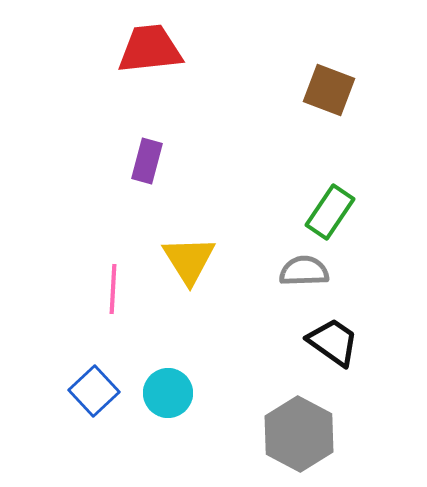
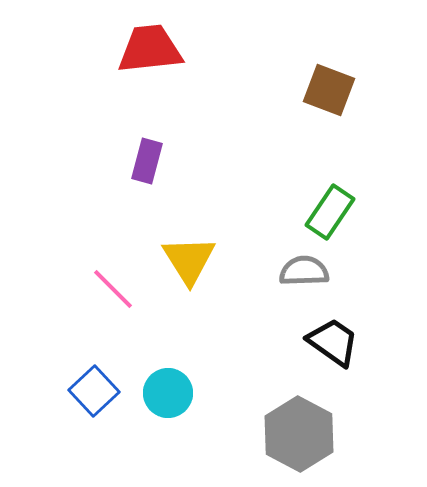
pink line: rotated 48 degrees counterclockwise
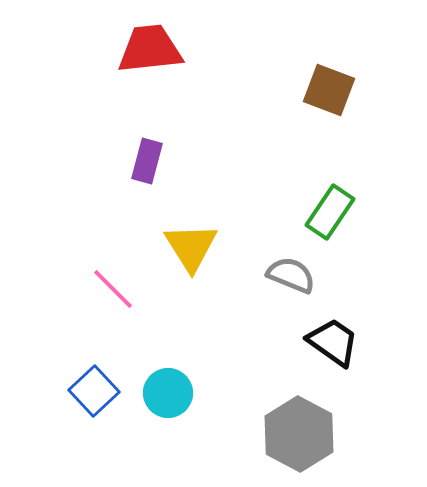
yellow triangle: moved 2 px right, 13 px up
gray semicircle: moved 13 px left, 4 px down; rotated 24 degrees clockwise
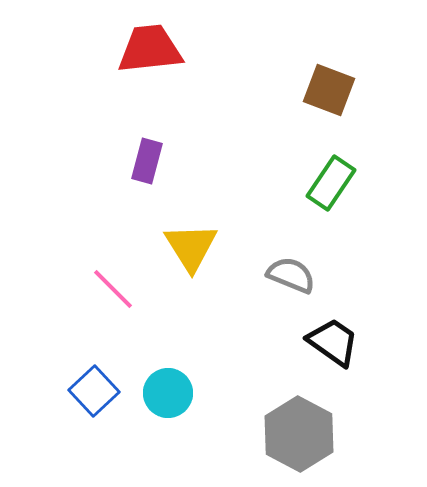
green rectangle: moved 1 px right, 29 px up
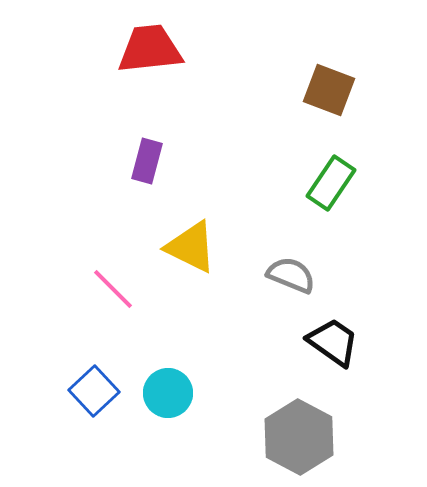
yellow triangle: rotated 32 degrees counterclockwise
gray hexagon: moved 3 px down
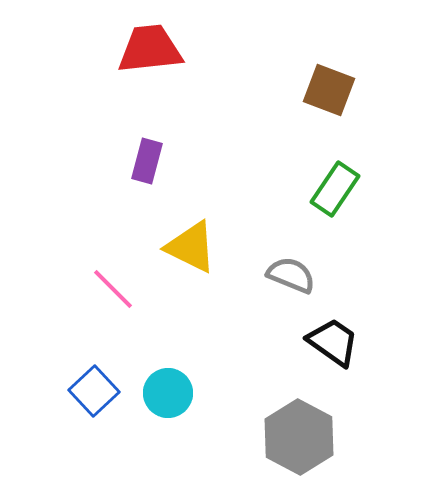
green rectangle: moved 4 px right, 6 px down
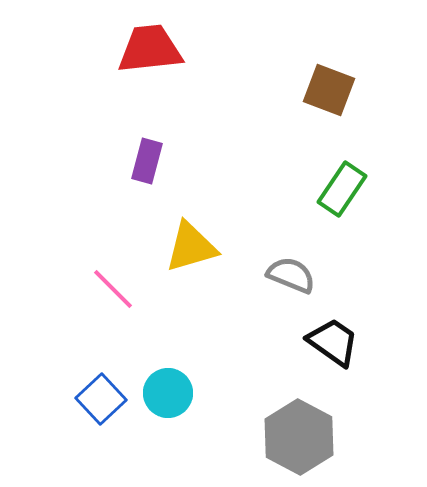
green rectangle: moved 7 px right
yellow triangle: rotated 42 degrees counterclockwise
blue square: moved 7 px right, 8 px down
